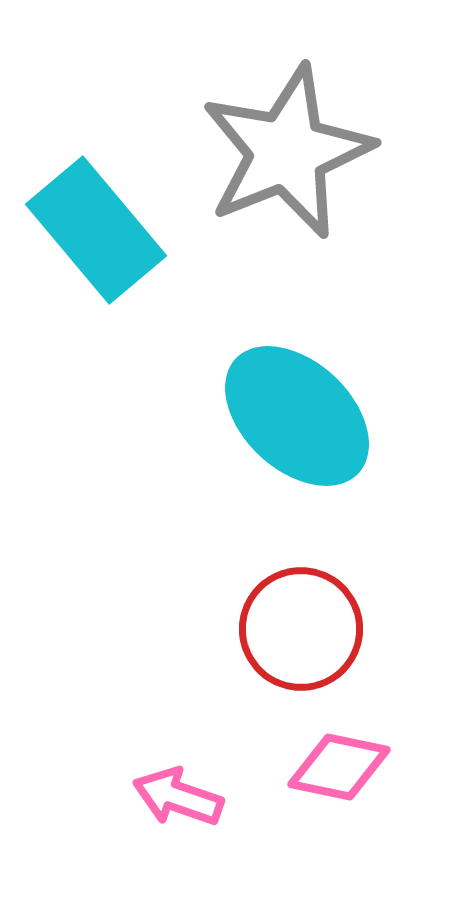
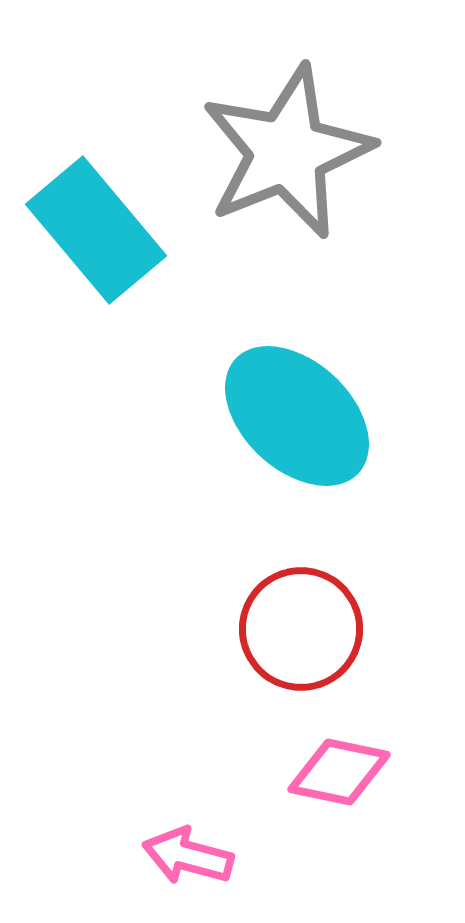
pink diamond: moved 5 px down
pink arrow: moved 10 px right, 59 px down; rotated 4 degrees counterclockwise
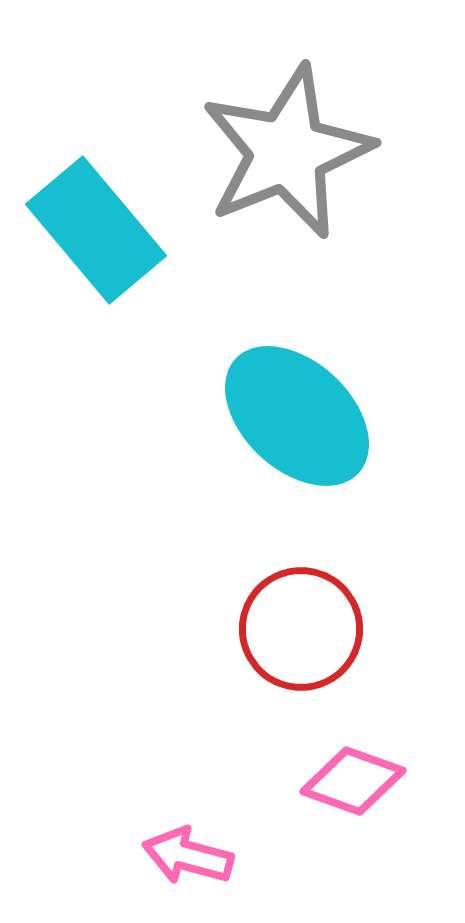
pink diamond: moved 14 px right, 9 px down; rotated 8 degrees clockwise
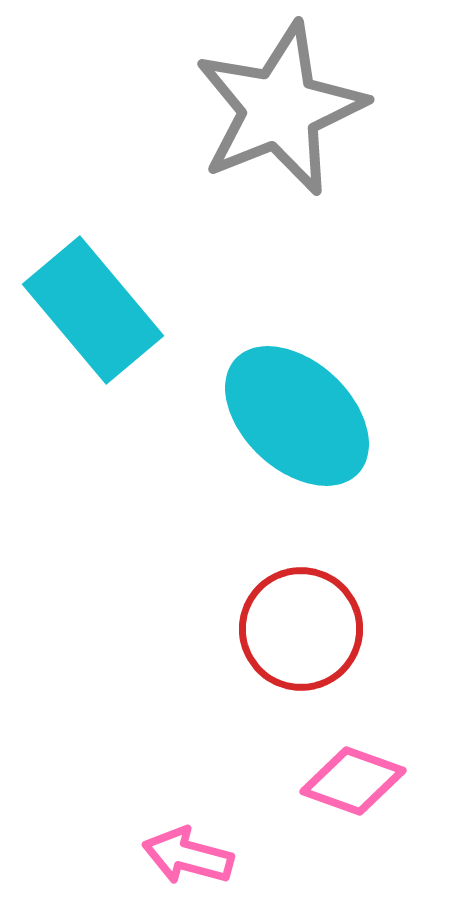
gray star: moved 7 px left, 43 px up
cyan rectangle: moved 3 px left, 80 px down
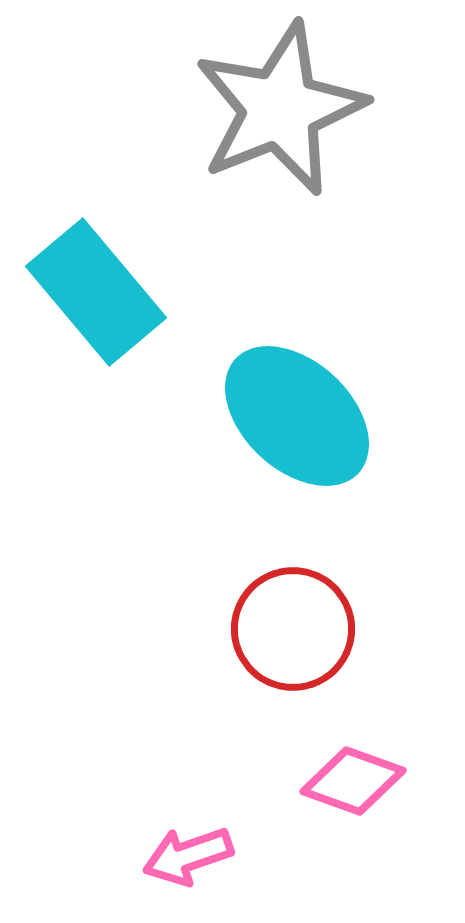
cyan rectangle: moved 3 px right, 18 px up
red circle: moved 8 px left
pink arrow: rotated 34 degrees counterclockwise
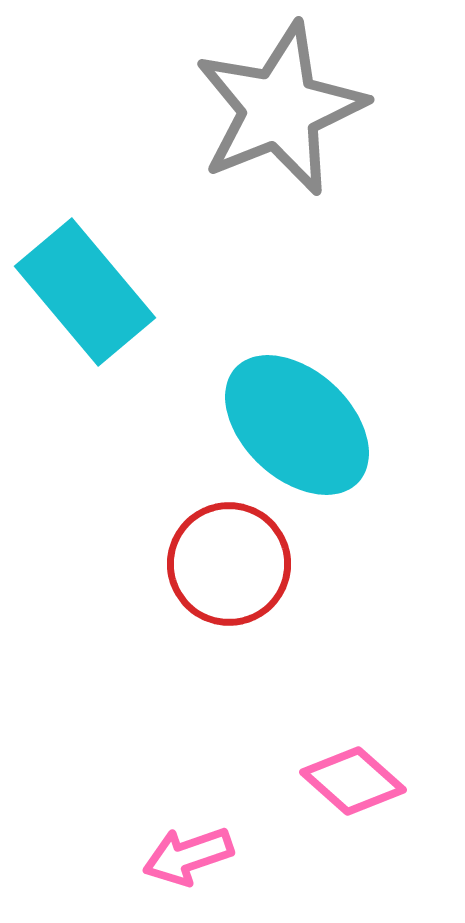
cyan rectangle: moved 11 px left
cyan ellipse: moved 9 px down
red circle: moved 64 px left, 65 px up
pink diamond: rotated 22 degrees clockwise
